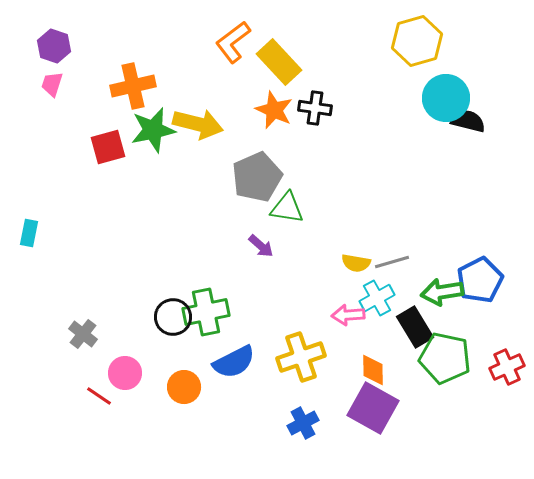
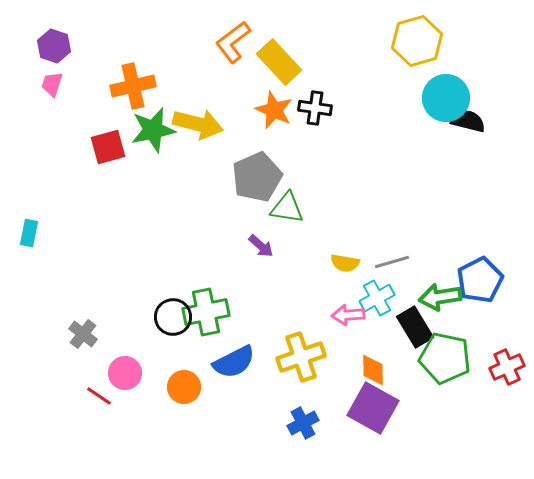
yellow semicircle: moved 11 px left
green arrow: moved 2 px left, 5 px down
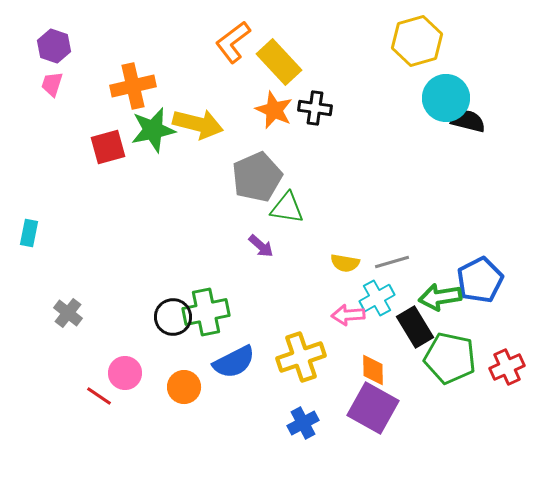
gray cross: moved 15 px left, 21 px up
green pentagon: moved 5 px right
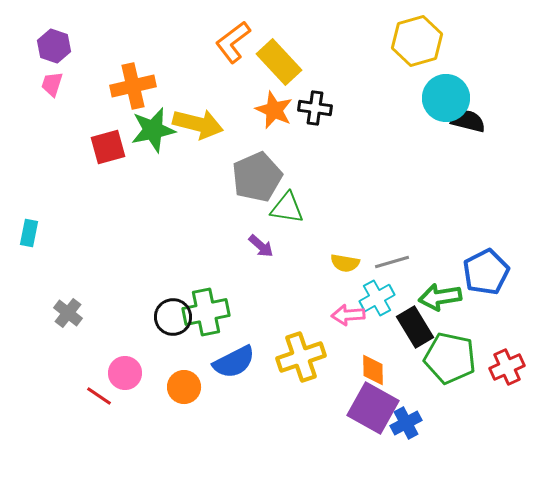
blue pentagon: moved 6 px right, 8 px up
blue cross: moved 103 px right
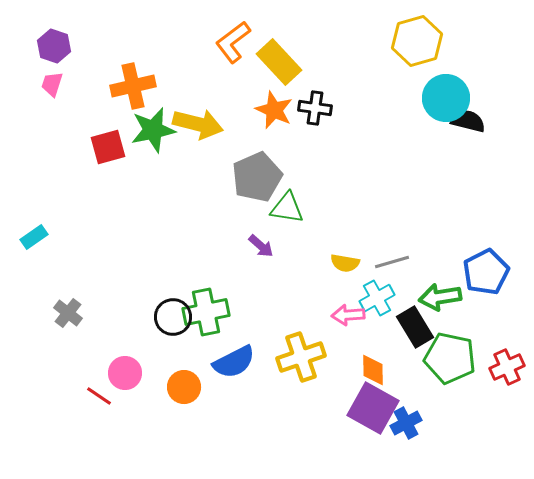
cyan rectangle: moved 5 px right, 4 px down; rotated 44 degrees clockwise
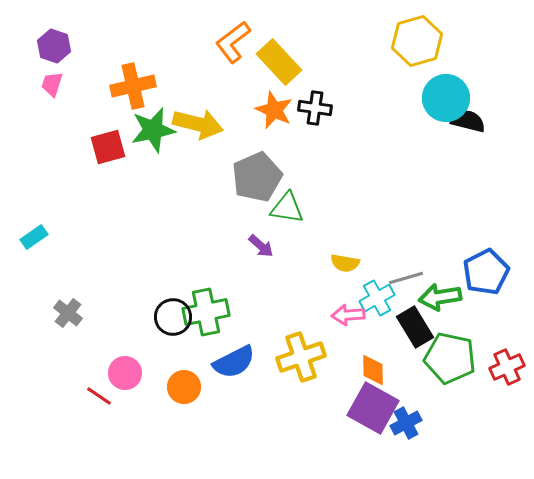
gray line: moved 14 px right, 16 px down
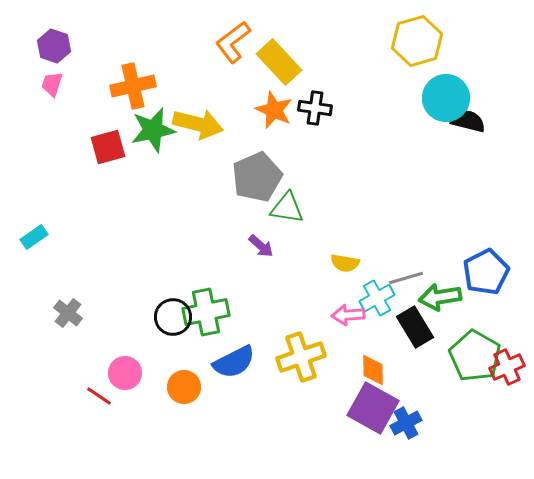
green pentagon: moved 25 px right, 2 px up; rotated 18 degrees clockwise
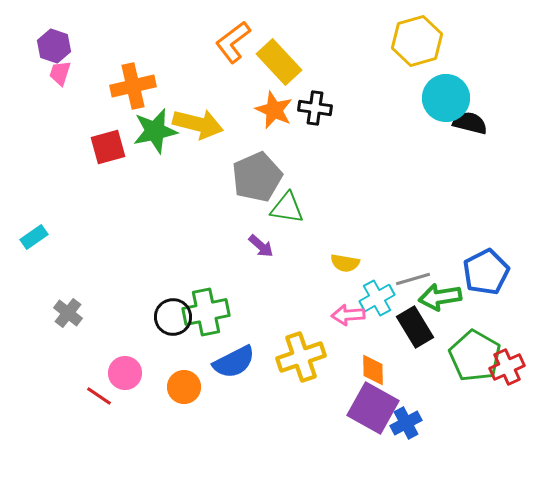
pink trapezoid: moved 8 px right, 11 px up
black semicircle: moved 2 px right, 2 px down
green star: moved 2 px right, 1 px down
gray line: moved 7 px right, 1 px down
